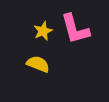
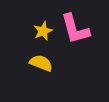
yellow semicircle: moved 3 px right, 1 px up
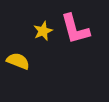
yellow semicircle: moved 23 px left, 2 px up
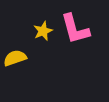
yellow semicircle: moved 3 px left, 3 px up; rotated 40 degrees counterclockwise
